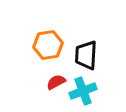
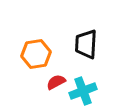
orange hexagon: moved 12 px left, 9 px down
black trapezoid: moved 11 px up
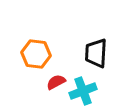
black trapezoid: moved 10 px right, 9 px down
orange hexagon: rotated 16 degrees clockwise
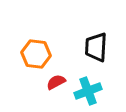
black trapezoid: moved 6 px up
cyan cross: moved 5 px right
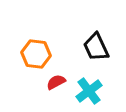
black trapezoid: rotated 28 degrees counterclockwise
cyan cross: moved 1 px right; rotated 16 degrees counterclockwise
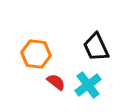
red semicircle: rotated 66 degrees clockwise
cyan cross: moved 1 px left, 6 px up
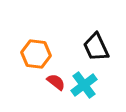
cyan cross: moved 4 px left
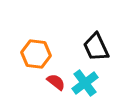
cyan cross: moved 1 px right, 2 px up
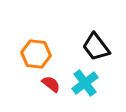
black trapezoid: rotated 12 degrees counterclockwise
red semicircle: moved 5 px left, 2 px down
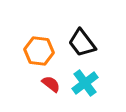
black trapezoid: moved 14 px left, 4 px up
orange hexagon: moved 3 px right, 3 px up
